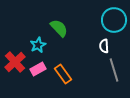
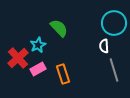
cyan circle: moved 3 px down
red cross: moved 3 px right, 4 px up
orange rectangle: rotated 18 degrees clockwise
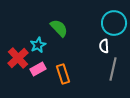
gray line: moved 1 px left, 1 px up; rotated 30 degrees clockwise
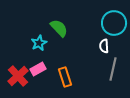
cyan star: moved 1 px right, 2 px up
red cross: moved 18 px down
orange rectangle: moved 2 px right, 3 px down
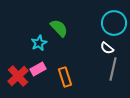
white semicircle: moved 3 px right, 2 px down; rotated 48 degrees counterclockwise
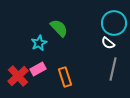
white semicircle: moved 1 px right, 5 px up
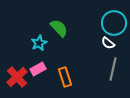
red cross: moved 1 px left, 1 px down
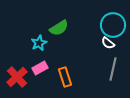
cyan circle: moved 1 px left, 2 px down
green semicircle: rotated 102 degrees clockwise
pink rectangle: moved 2 px right, 1 px up
